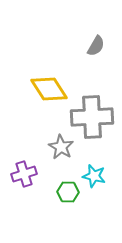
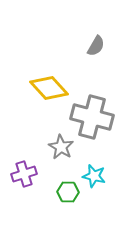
yellow diamond: moved 1 px up; rotated 9 degrees counterclockwise
gray cross: rotated 18 degrees clockwise
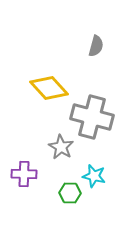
gray semicircle: rotated 15 degrees counterclockwise
purple cross: rotated 20 degrees clockwise
green hexagon: moved 2 px right, 1 px down
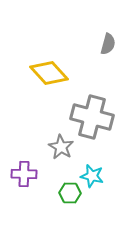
gray semicircle: moved 12 px right, 2 px up
yellow diamond: moved 15 px up
cyan star: moved 2 px left
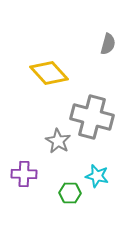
gray star: moved 3 px left, 6 px up
cyan star: moved 5 px right
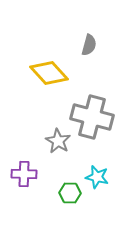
gray semicircle: moved 19 px left, 1 px down
cyan star: moved 1 px down
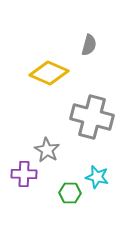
yellow diamond: rotated 24 degrees counterclockwise
gray star: moved 11 px left, 9 px down
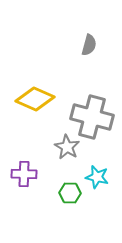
yellow diamond: moved 14 px left, 26 px down
gray star: moved 20 px right, 3 px up
